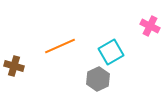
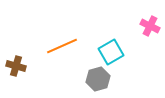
orange line: moved 2 px right
brown cross: moved 2 px right
gray hexagon: rotated 10 degrees clockwise
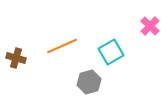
pink cross: rotated 18 degrees clockwise
brown cross: moved 8 px up
gray hexagon: moved 9 px left, 3 px down
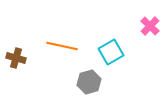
orange line: rotated 36 degrees clockwise
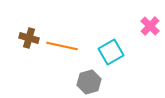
brown cross: moved 13 px right, 20 px up
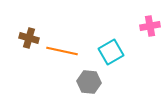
pink cross: rotated 36 degrees clockwise
orange line: moved 5 px down
gray hexagon: rotated 20 degrees clockwise
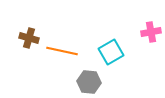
pink cross: moved 1 px right, 6 px down
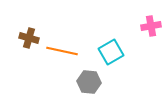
pink cross: moved 6 px up
